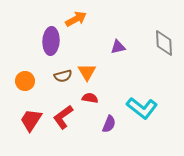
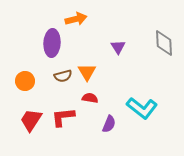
orange arrow: rotated 15 degrees clockwise
purple ellipse: moved 1 px right, 2 px down
purple triangle: rotated 49 degrees counterclockwise
red L-shape: rotated 30 degrees clockwise
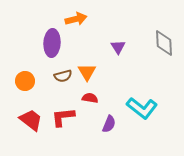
red trapezoid: rotated 95 degrees clockwise
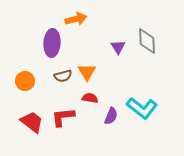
gray diamond: moved 17 px left, 2 px up
red trapezoid: moved 1 px right, 2 px down
purple semicircle: moved 2 px right, 8 px up
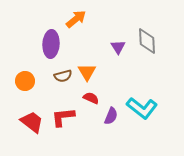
orange arrow: rotated 25 degrees counterclockwise
purple ellipse: moved 1 px left, 1 px down
red semicircle: moved 1 px right; rotated 14 degrees clockwise
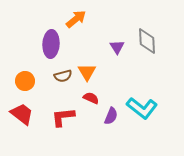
purple triangle: moved 1 px left
red trapezoid: moved 10 px left, 8 px up
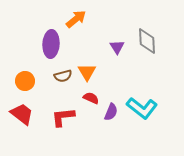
purple semicircle: moved 4 px up
